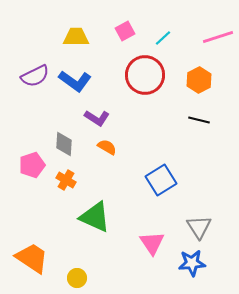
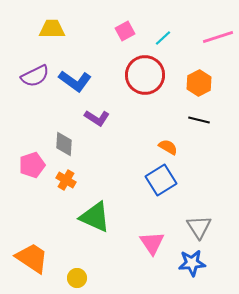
yellow trapezoid: moved 24 px left, 8 px up
orange hexagon: moved 3 px down
orange semicircle: moved 61 px right
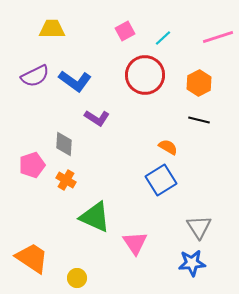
pink triangle: moved 17 px left
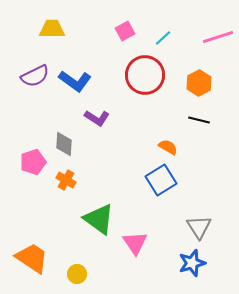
pink pentagon: moved 1 px right, 3 px up
green triangle: moved 4 px right, 2 px down; rotated 12 degrees clockwise
blue star: rotated 12 degrees counterclockwise
yellow circle: moved 4 px up
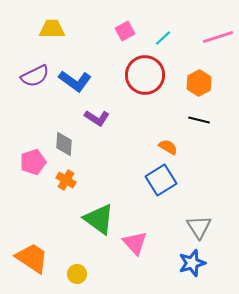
pink triangle: rotated 8 degrees counterclockwise
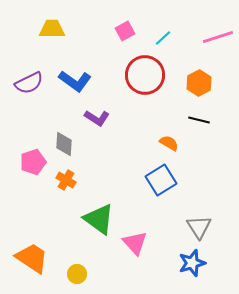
purple semicircle: moved 6 px left, 7 px down
orange semicircle: moved 1 px right, 4 px up
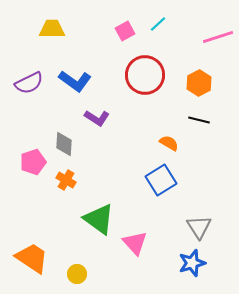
cyan line: moved 5 px left, 14 px up
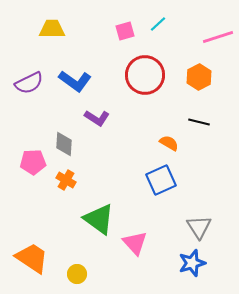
pink square: rotated 12 degrees clockwise
orange hexagon: moved 6 px up
black line: moved 2 px down
pink pentagon: rotated 15 degrees clockwise
blue square: rotated 8 degrees clockwise
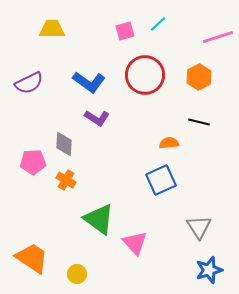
blue L-shape: moved 14 px right, 1 px down
orange semicircle: rotated 36 degrees counterclockwise
blue star: moved 17 px right, 7 px down
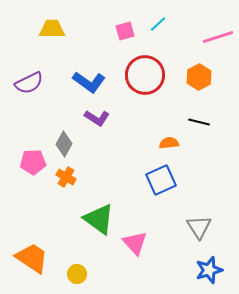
gray diamond: rotated 25 degrees clockwise
orange cross: moved 3 px up
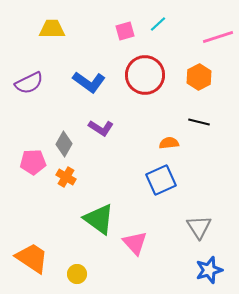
purple L-shape: moved 4 px right, 10 px down
